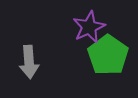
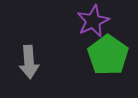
purple star: moved 4 px right, 6 px up
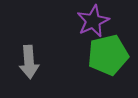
green pentagon: rotated 24 degrees clockwise
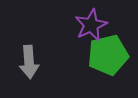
purple star: moved 2 px left, 4 px down
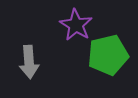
purple star: moved 15 px left; rotated 16 degrees counterclockwise
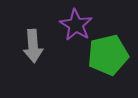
gray arrow: moved 4 px right, 16 px up
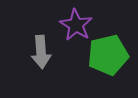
gray arrow: moved 8 px right, 6 px down
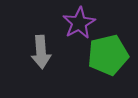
purple star: moved 3 px right, 2 px up; rotated 12 degrees clockwise
